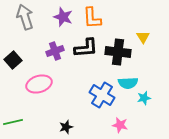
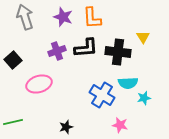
purple cross: moved 2 px right
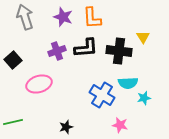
black cross: moved 1 px right, 1 px up
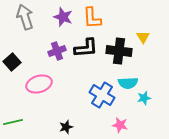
black square: moved 1 px left, 2 px down
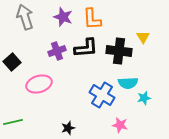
orange L-shape: moved 1 px down
black star: moved 2 px right, 1 px down
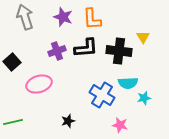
black star: moved 7 px up
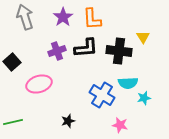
purple star: rotated 18 degrees clockwise
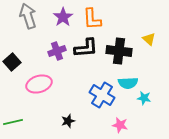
gray arrow: moved 3 px right, 1 px up
yellow triangle: moved 6 px right, 2 px down; rotated 16 degrees counterclockwise
cyan star: rotated 24 degrees clockwise
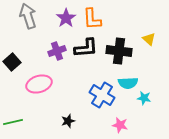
purple star: moved 3 px right, 1 px down
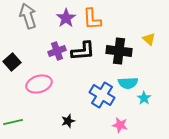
black L-shape: moved 3 px left, 3 px down
cyan star: rotated 24 degrees clockwise
